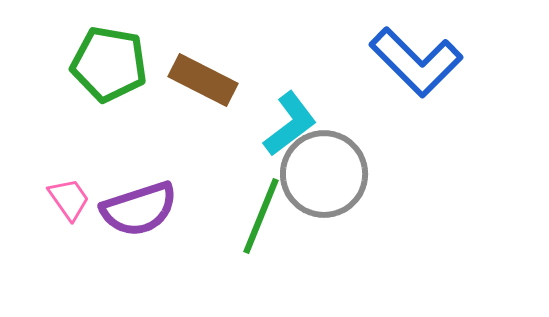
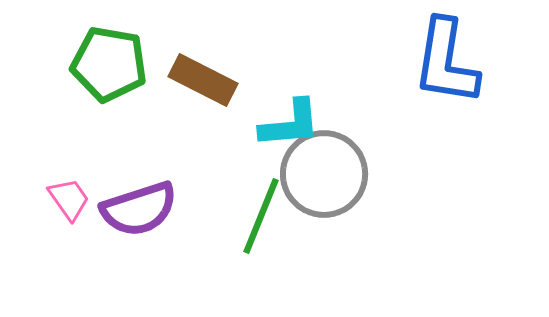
blue L-shape: moved 30 px right; rotated 54 degrees clockwise
cyan L-shape: rotated 32 degrees clockwise
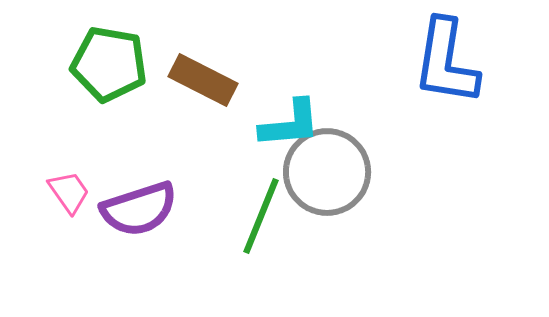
gray circle: moved 3 px right, 2 px up
pink trapezoid: moved 7 px up
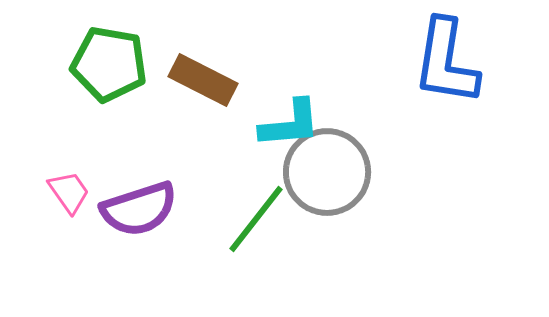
green line: moved 5 px left, 3 px down; rotated 16 degrees clockwise
